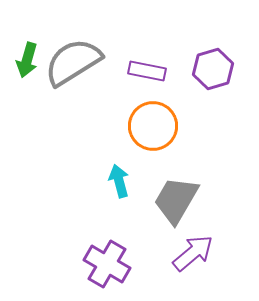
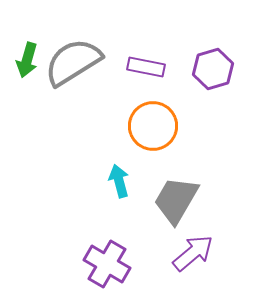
purple rectangle: moved 1 px left, 4 px up
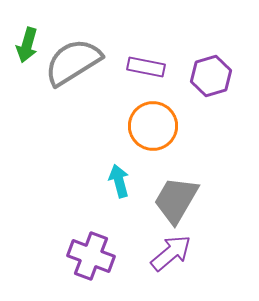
green arrow: moved 15 px up
purple hexagon: moved 2 px left, 7 px down
purple arrow: moved 22 px left
purple cross: moved 16 px left, 8 px up; rotated 9 degrees counterclockwise
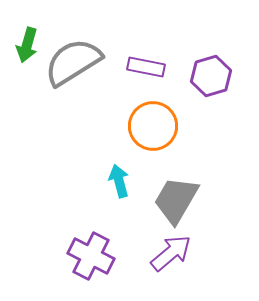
purple cross: rotated 6 degrees clockwise
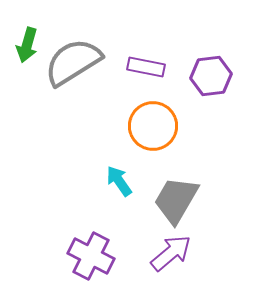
purple hexagon: rotated 9 degrees clockwise
cyan arrow: rotated 20 degrees counterclockwise
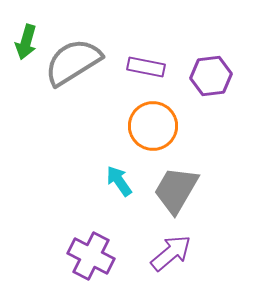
green arrow: moved 1 px left, 3 px up
gray trapezoid: moved 10 px up
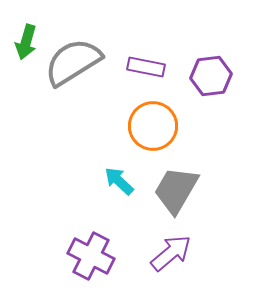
cyan arrow: rotated 12 degrees counterclockwise
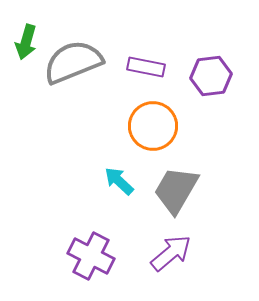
gray semicircle: rotated 10 degrees clockwise
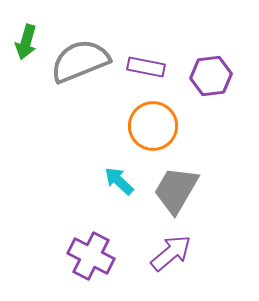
gray semicircle: moved 7 px right, 1 px up
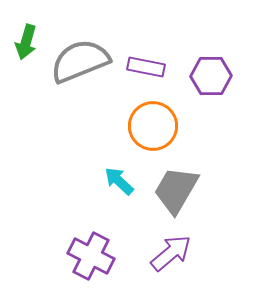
purple hexagon: rotated 6 degrees clockwise
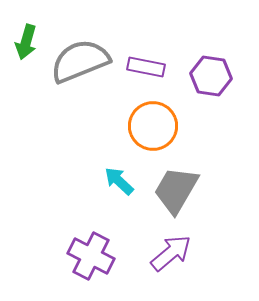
purple hexagon: rotated 9 degrees clockwise
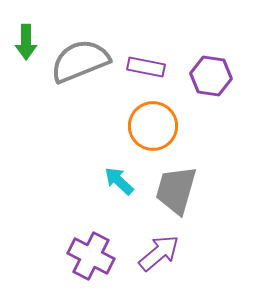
green arrow: rotated 16 degrees counterclockwise
gray trapezoid: rotated 14 degrees counterclockwise
purple arrow: moved 12 px left
